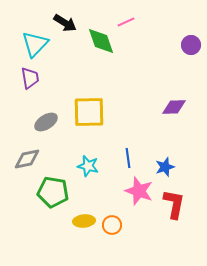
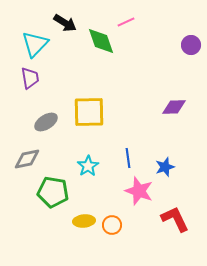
cyan star: rotated 25 degrees clockwise
red L-shape: moved 1 px right, 15 px down; rotated 36 degrees counterclockwise
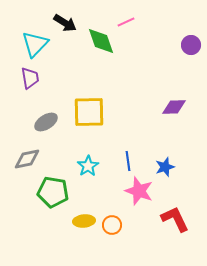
blue line: moved 3 px down
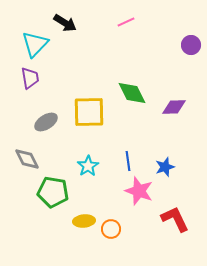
green diamond: moved 31 px right, 52 px down; rotated 8 degrees counterclockwise
gray diamond: rotated 76 degrees clockwise
orange circle: moved 1 px left, 4 px down
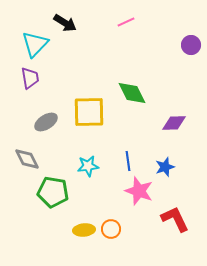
purple diamond: moved 16 px down
cyan star: rotated 25 degrees clockwise
yellow ellipse: moved 9 px down
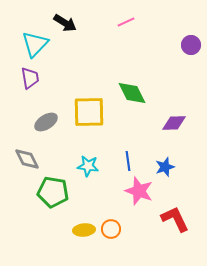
cyan star: rotated 15 degrees clockwise
